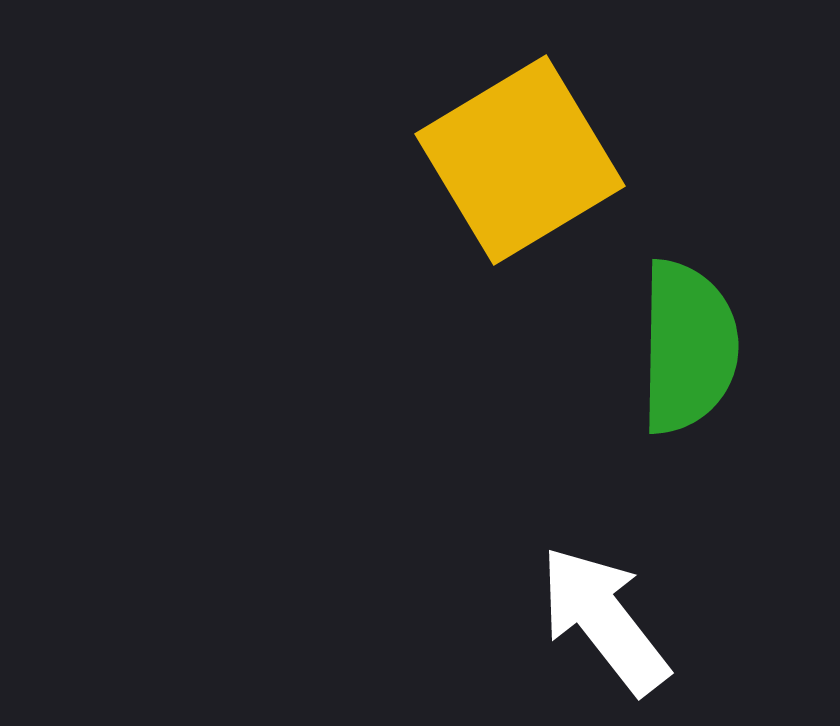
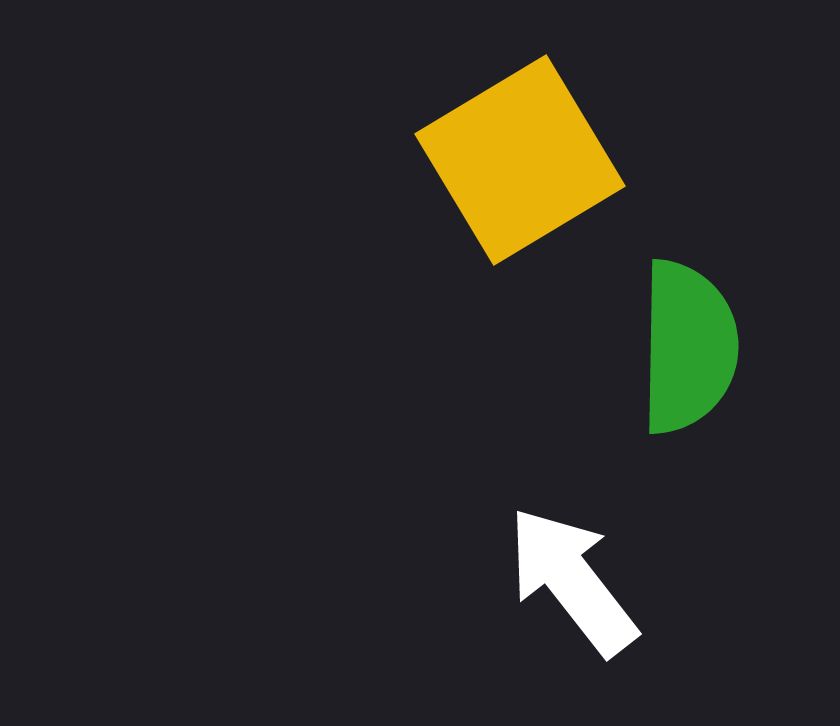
white arrow: moved 32 px left, 39 px up
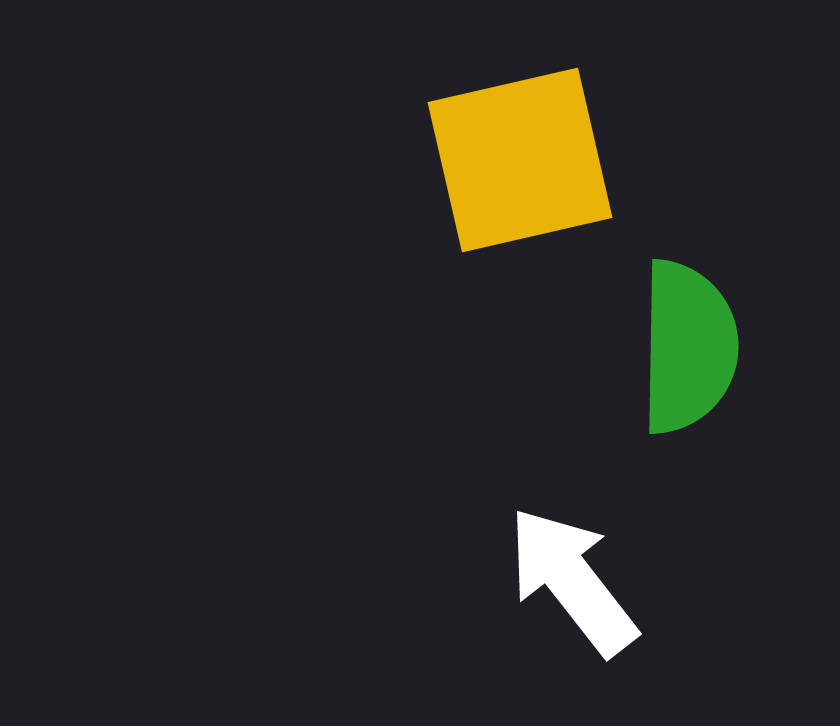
yellow square: rotated 18 degrees clockwise
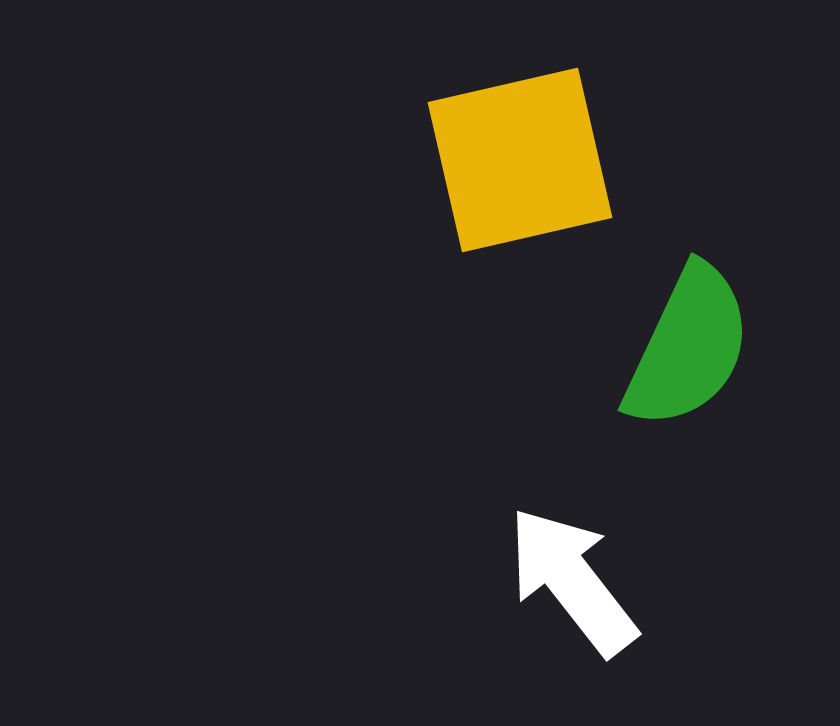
green semicircle: rotated 24 degrees clockwise
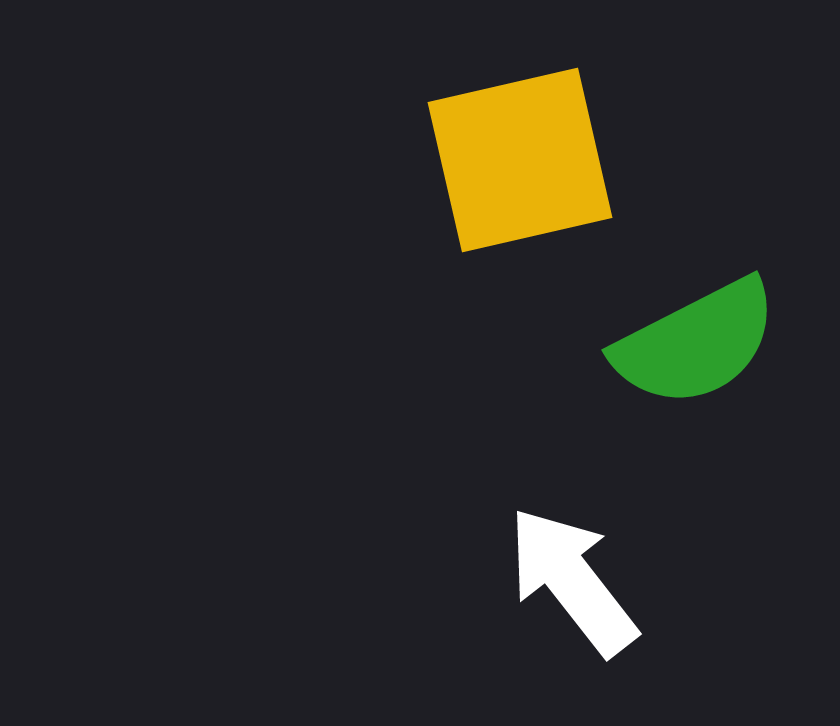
green semicircle: moved 8 px right, 4 px up; rotated 38 degrees clockwise
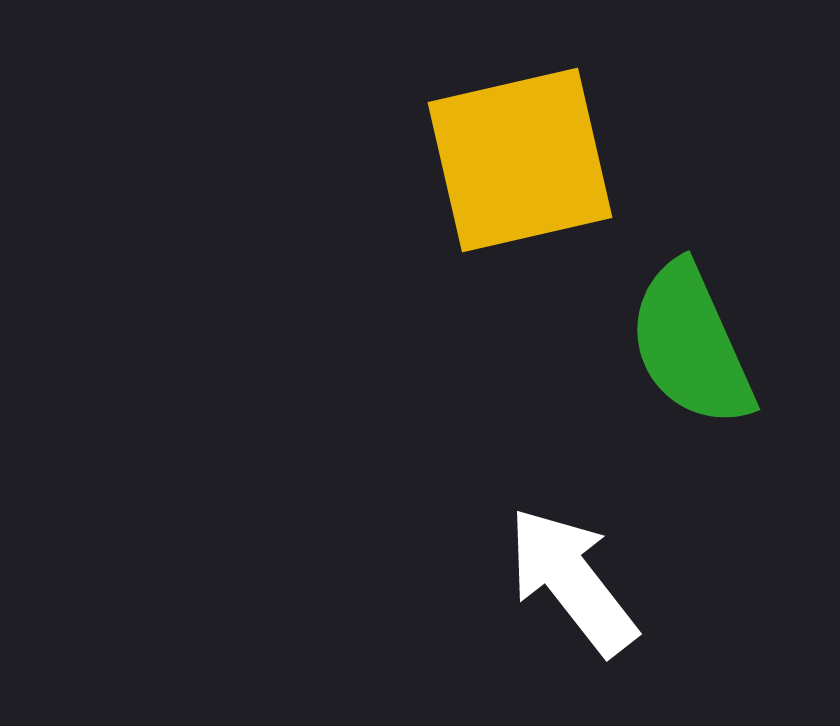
green semicircle: moved 5 px left, 2 px down; rotated 93 degrees clockwise
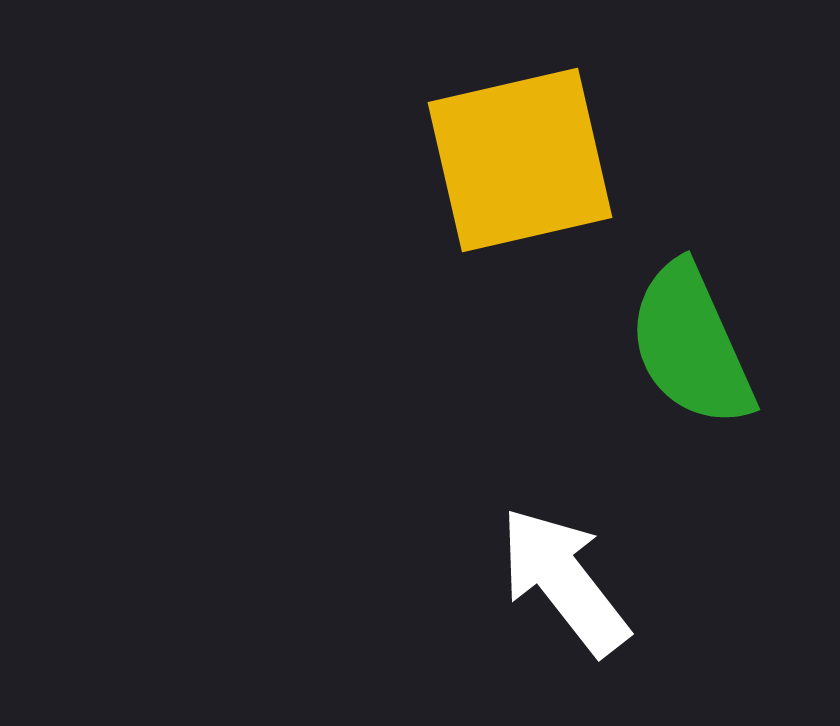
white arrow: moved 8 px left
